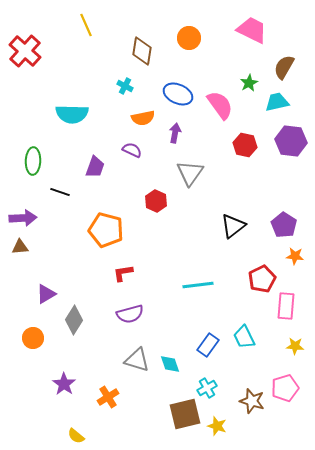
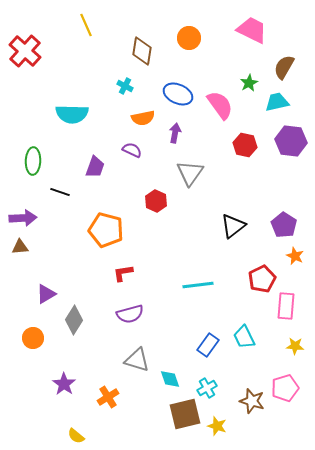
orange star at (295, 256): rotated 18 degrees clockwise
cyan diamond at (170, 364): moved 15 px down
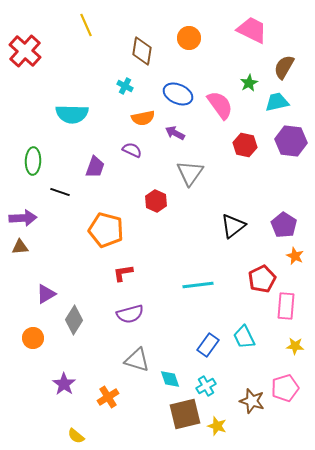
purple arrow at (175, 133): rotated 72 degrees counterclockwise
cyan cross at (207, 388): moved 1 px left, 2 px up
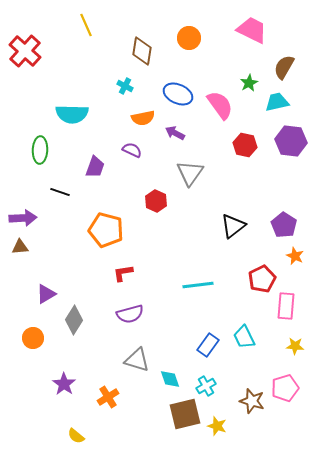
green ellipse at (33, 161): moved 7 px right, 11 px up
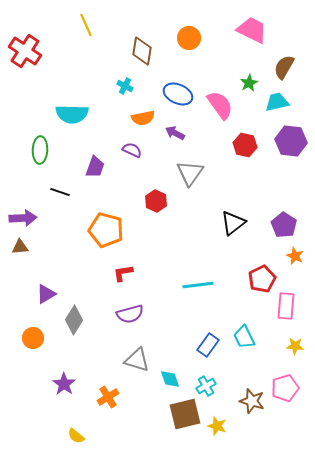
red cross at (25, 51): rotated 8 degrees counterclockwise
black triangle at (233, 226): moved 3 px up
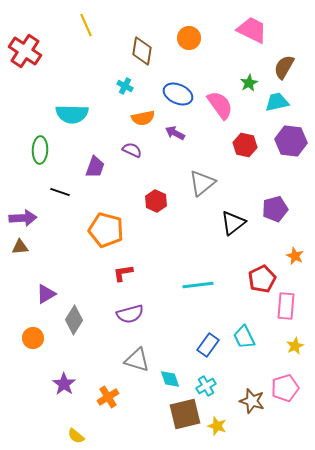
gray triangle at (190, 173): moved 12 px right, 10 px down; rotated 16 degrees clockwise
purple pentagon at (284, 225): moved 9 px left, 16 px up; rotated 25 degrees clockwise
yellow star at (295, 346): rotated 30 degrees counterclockwise
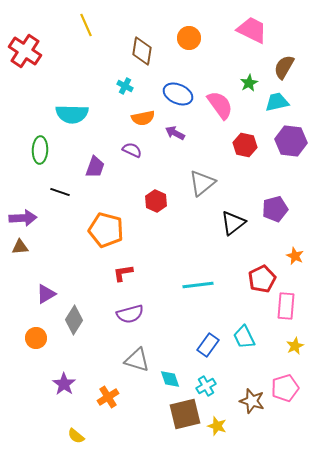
orange circle at (33, 338): moved 3 px right
